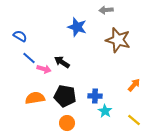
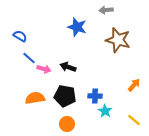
black arrow: moved 6 px right, 5 px down; rotated 14 degrees counterclockwise
orange circle: moved 1 px down
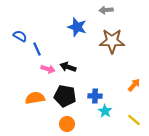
brown star: moved 6 px left, 1 px down; rotated 15 degrees counterclockwise
blue line: moved 8 px right, 9 px up; rotated 24 degrees clockwise
pink arrow: moved 4 px right
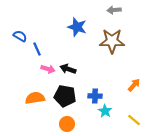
gray arrow: moved 8 px right
black arrow: moved 2 px down
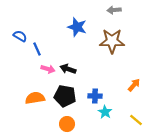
cyan star: moved 1 px down
yellow line: moved 2 px right
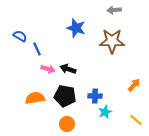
blue star: moved 1 px left, 1 px down
cyan star: rotated 16 degrees clockwise
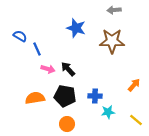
black arrow: rotated 28 degrees clockwise
cyan star: moved 3 px right; rotated 16 degrees clockwise
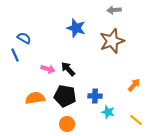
blue semicircle: moved 4 px right, 2 px down
brown star: rotated 20 degrees counterclockwise
blue line: moved 22 px left, 6 px down
cyan star: rotated 24 degrees clockwise
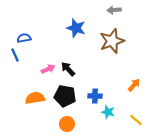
blue semicircle: rotated 40 degrees counterclockwise
pink arrow: rotated 40 degrees counterclockwise
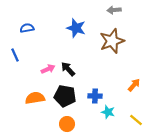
blue semicircle: moved 3 px right, 10 px up
